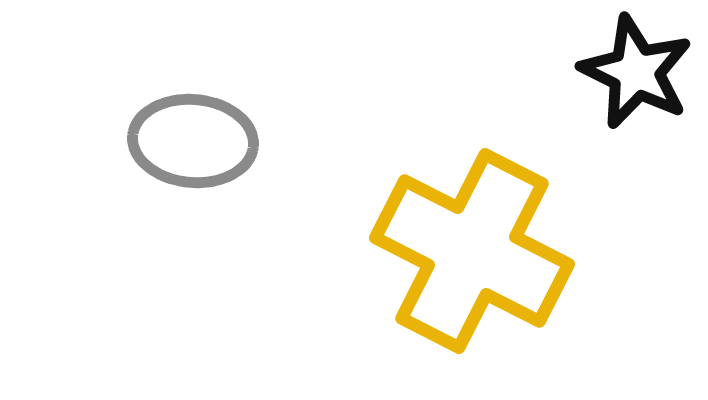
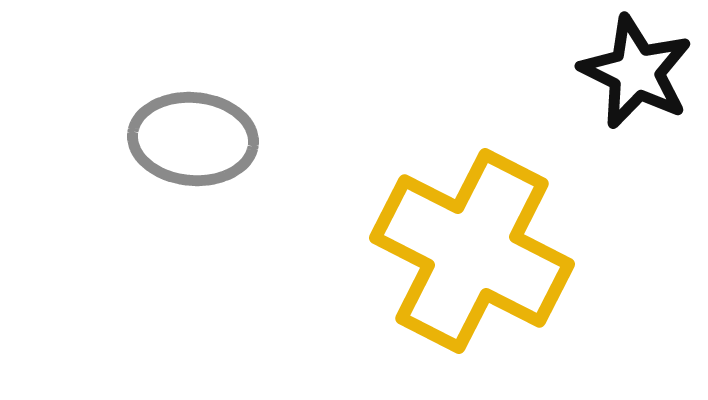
gray ellipse: moved 2 px up
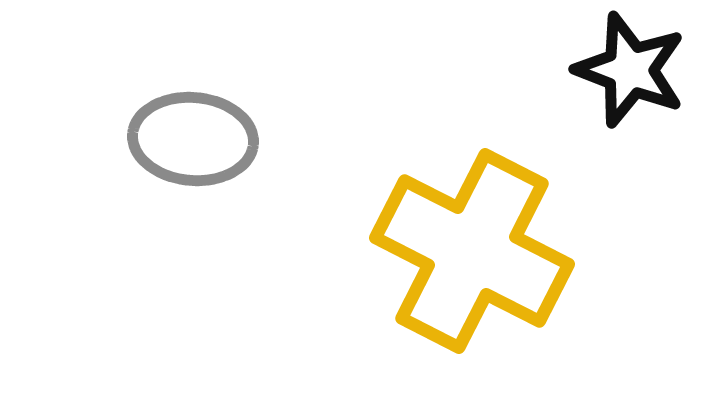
black star: moved 6 px left, 2 px up; rotated 5 degrees counterclockwise
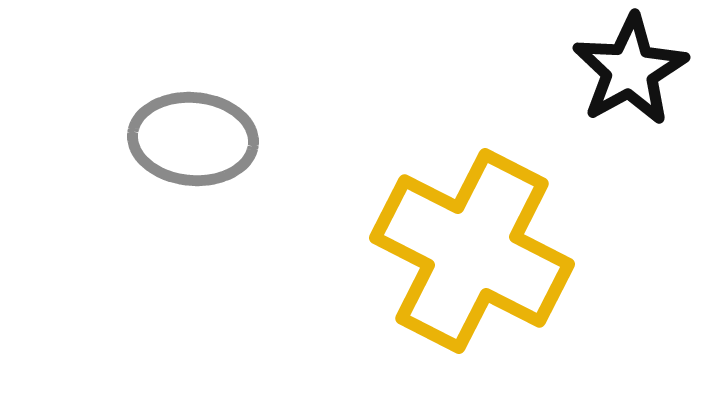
black star: rotated 22 degrees clockwise
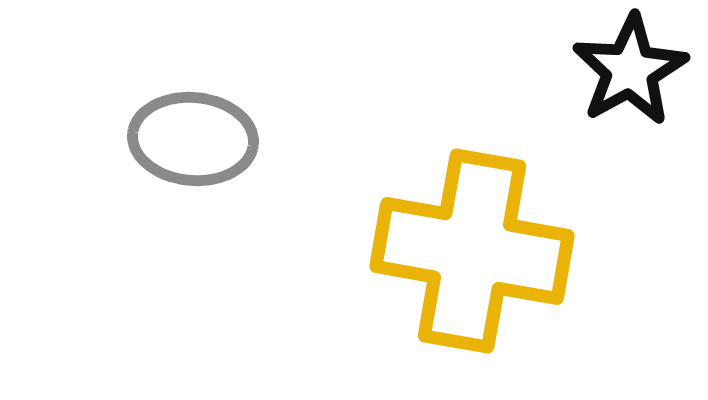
yellow cross: rotated 17 degrees counterclockwise
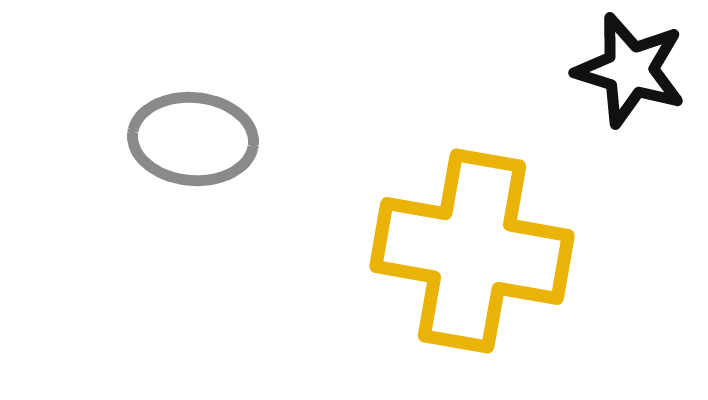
black star: rotated 26 degrees counterclockwise
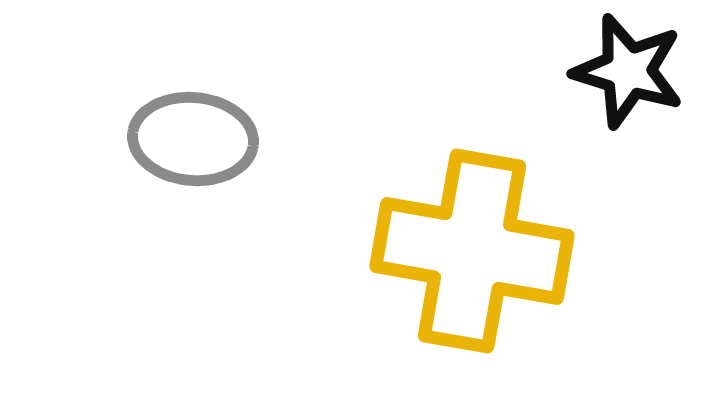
black star: moved 2 px left, 1 px down
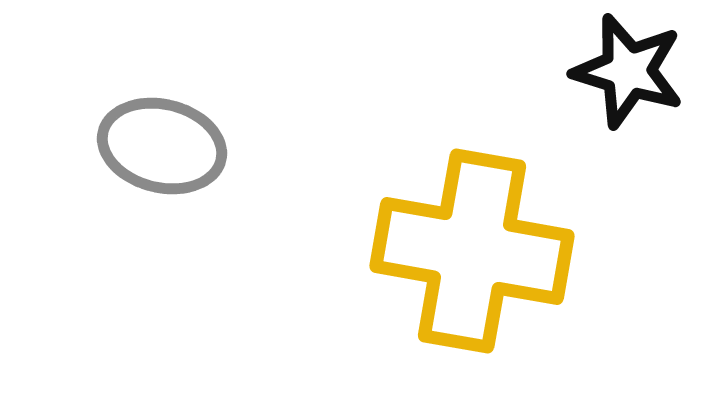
gray ellipse: moved 31 px left, 7 px down; rotated 9 degrees clockwise
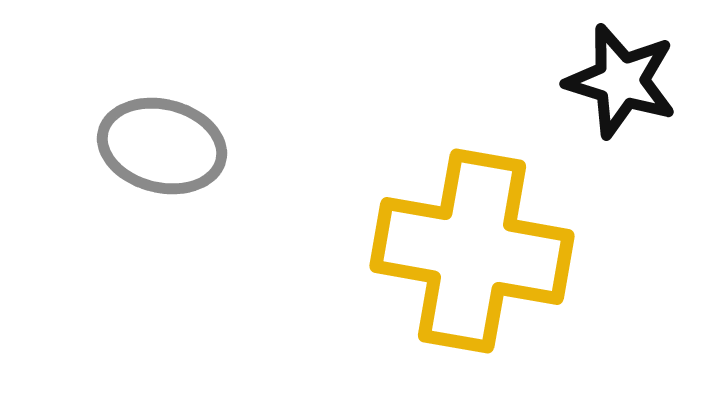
black star: moved 7 px left, 10 px down
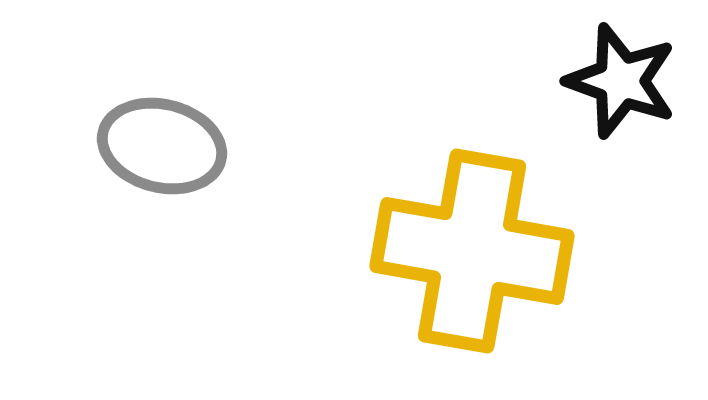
black star: rotated 3 degrees clockwise
